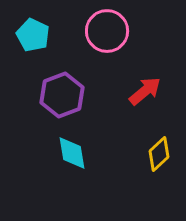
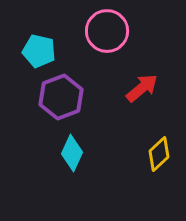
cyan pentagon: moved 6 px right, 16 px down; rotated 12 degrees counterclockwise
red arrow: moved 3 px left, 3 px up
purple hexagon: moved 1 px left, 2 px down
cyan diamond: rotated 33 degrees clockwise
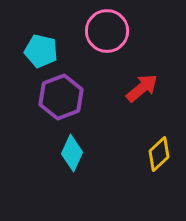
cyan pentagon: moved 2 px right
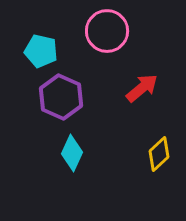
purple hexagon: rotated 15 degrees counterclockwise
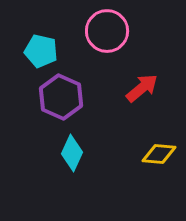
yellow diamond: rotated 48 degrees clockwise
